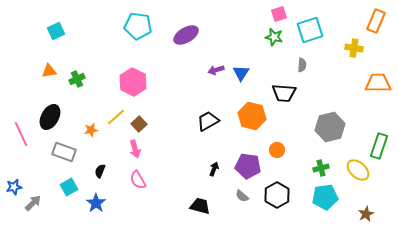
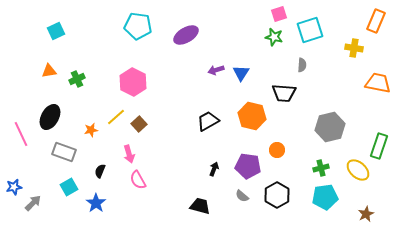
orange trapezoid at (378, 83): rotated 12 degrees clockwise
pink arrow at (135, 149): moved 6 px left, 5 px down
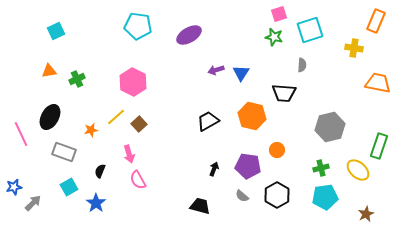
purple ellipse at (186, 35): moved 3 px right
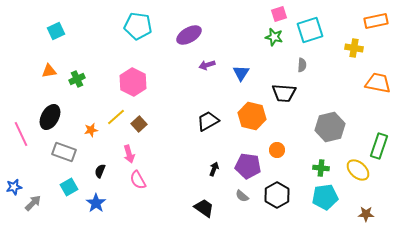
orange rectangle at (376, 21): rotated 55 degrees clockwise
purple arrow at (216, 70): moved 9 px left, 5 px up
green cross at (321, 168): rotated 21 degrees clockwise
black trapezoid at (200, 206): moved 4 px right, 2 px down; rotated 20 degrees clockwise
brown star at (366, 214): rotated 28 degrees clockwise
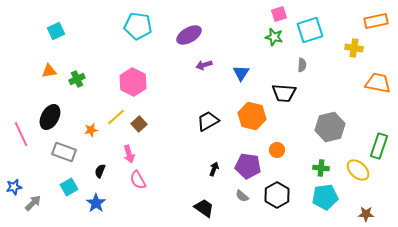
purple arrow at (207, 65): moved 3 px left
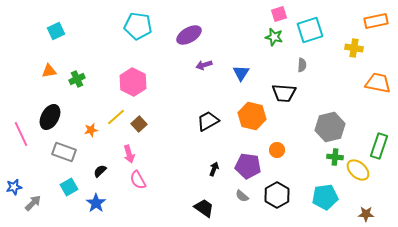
green cross at (321, 168): moved 14 px right, 11 px up
black semicircle at (100, 171): rotated 24 degrees clockwise
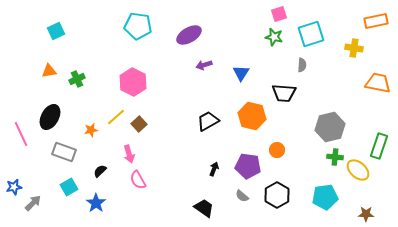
cyan square at (310, 30): moved 1 px right, 4 px down
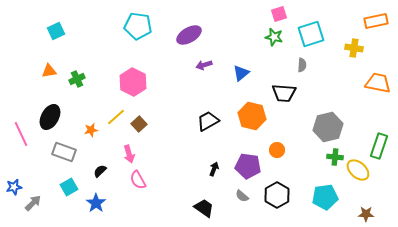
blue triangle at (241, 73): rotated 18 degrees clockwise
gray hexagon at (330, 127): moved 2 px left
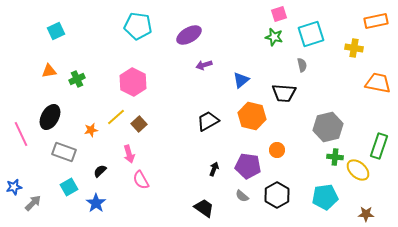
gray semicircle at (302, 65): rotated 16 degrees counterclockwise
blue triangle at (241, 73): moved 7 px down
pink semicircle at (138, 180): moved 3 px right
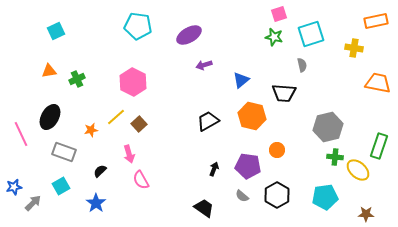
cyan square at (69, 187): moved 8 px left, 1 px up
